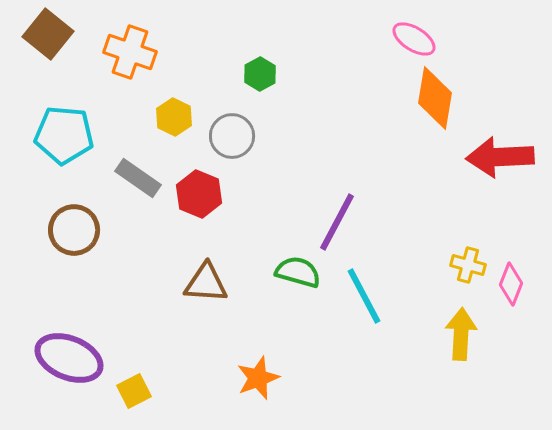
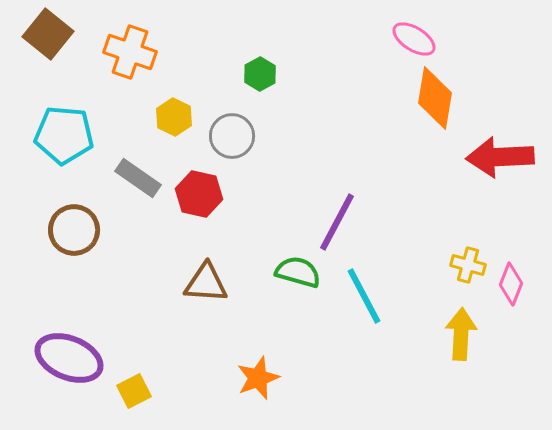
red hexagon: rotated 9 degrees counterclockwise
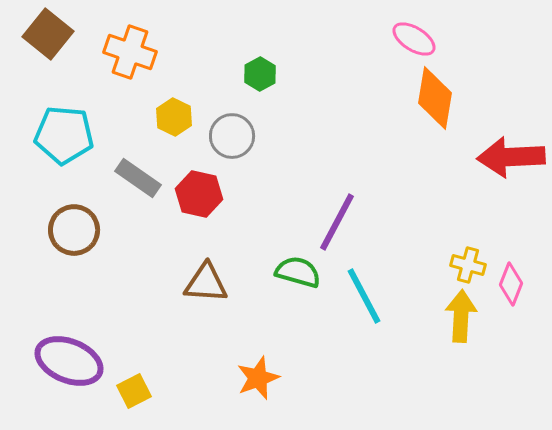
red arrow: moved 11 px right
yellow arrow: moved 18 px up
purple ellipse: moved 3 px down
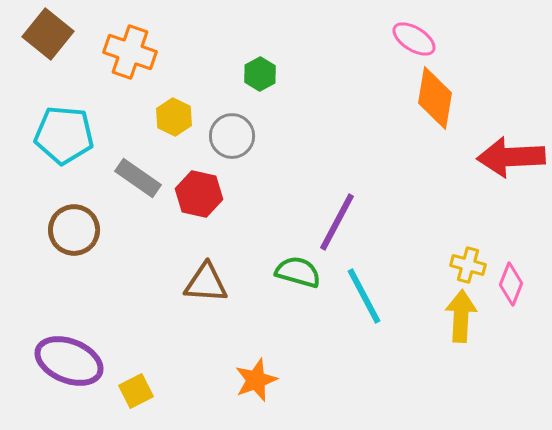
orange star: moved 2 px left, 2 px down
yellow square: moved 2 px right
